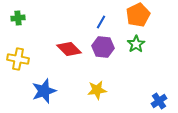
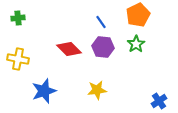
blue line: rotated 64 degrees counterclockwise
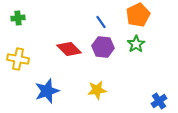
blue star: moved 3 px right
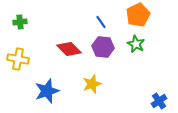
green cross: moved 2 px right, 4 px down
green star: rotated 12 degrees counterclockwise
yellow star: moved 5 px left, 6 px up; rotated 12 degrees counterclockwise
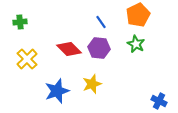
purple hexagon: moved 4 px left, 1 px down
yellow cross: moved 9 px right; rotated 35 degrees clockwise
blue star: moved 10 px right
blue cross: rotated 28 degrees counterclockwise
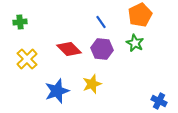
orange pentagon: moved 2 px right
green star: moved 1 px left, 1 px up
purple hexagon: moved 3 px right, 1 px down
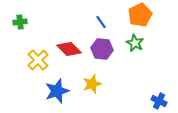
yellow cross: moved 11 px right, 1 px down
